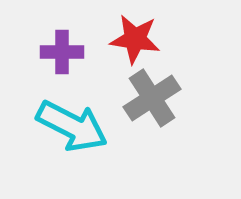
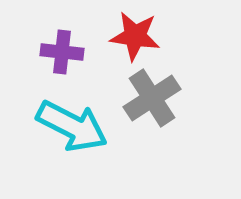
red star: moved 3 px up
purple cross: rotated 6 degrees clockwise
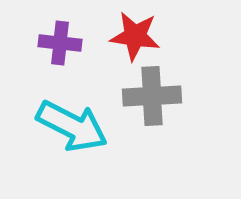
purple cross: moved 2 px left, 9 px up
gray cross: moved 2 px up; rotated 30 degrees clockwise
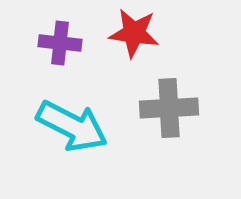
red star: moved 1 px left, 3 px up
gray cross: moved 17 px right, 12 px down
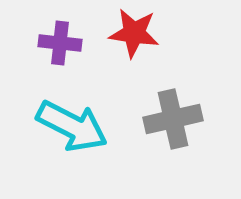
gray cross: moved 4 px right, 11 px down; rotated 10 degrees counterclockwise
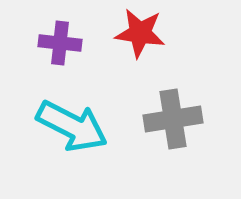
red star: moved 6 px right
gray cross: rotated 4 degrees clockwise
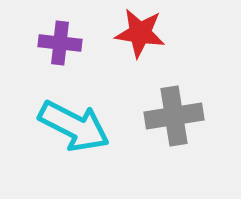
gray cross: moved 1 px right, 3 px up
cyan arrow: moved 2 px right
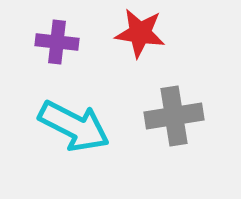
purple cross: moved 3 px left, 1 px up
